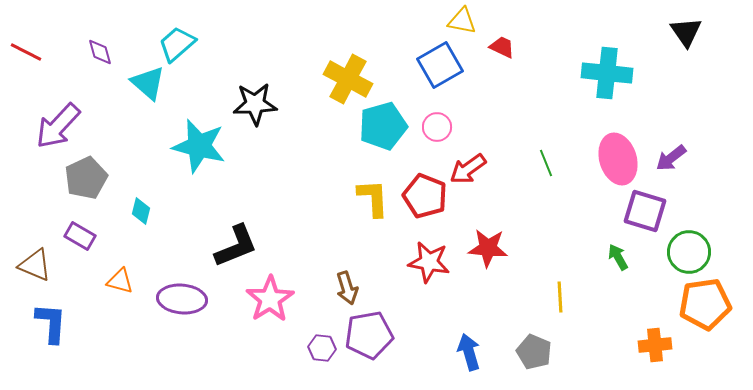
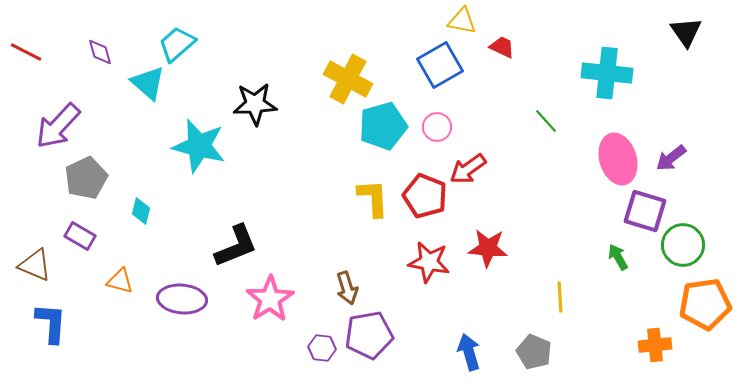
green line at (546, 163): moved 42 px up; rotated 20 degrees counterclockwise
green circle at (689, 252): moved 6 px left, 7 px up
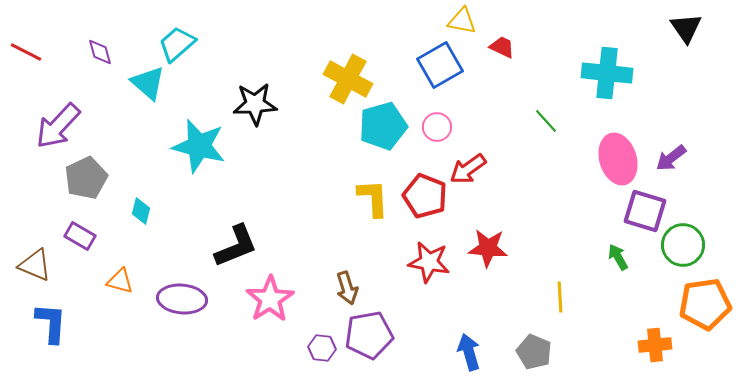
black triangle at (686, 32): moved 4 px up
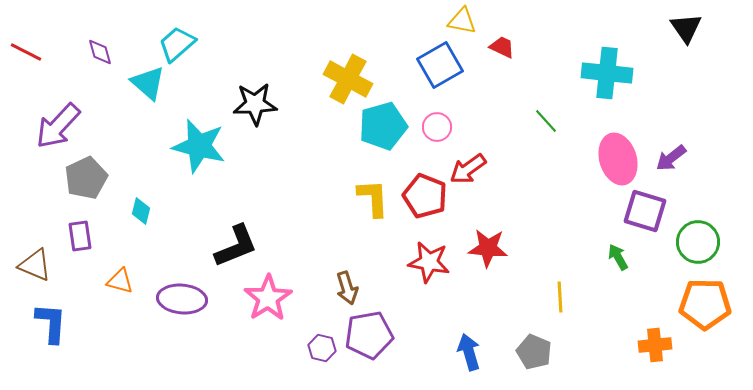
purple rectangle at (80, 236): rotated 52 degrees clockwise
green circle at (683, 245): moved 15 px right, 3 px up
pink star at (270, 299): moved 2 px left, 1 px up
orange pentagon at (705, 304): rotated 9 degrees clockwise
purple hexagon at (322, 348): rotated 8 degrees clockwise
